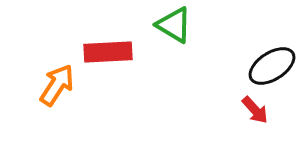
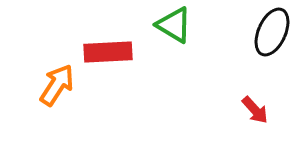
black ellipse: moved 34 px up; rotated 33 degrees counterclockwise
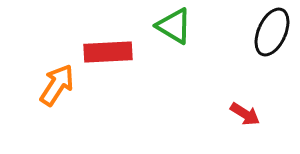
green triangle: moved 1 px down
red arrow: moved 10 px left, 4 px down; rotated 16 degrees counterclockwise
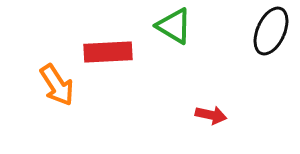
black ellipse: moved 1 px left, 1 px up
orange arrow: rotated 114 degrees clockwise
red arrow: moved 34 px left, 1 px down; rotated 20 degrees counterclockwise
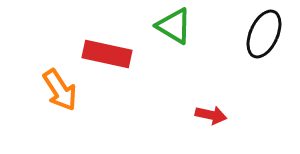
black ellipse: moved 7 px left, 3 px down
red rectangle: moved 1 px left, 2 px down; rotated 15 degrees clockwise
orange arrow: moved 3 px right, 5 px down
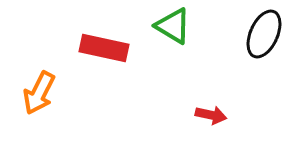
green triangle: moved 1 px left
red rectangle: moved 3 px left, 6 px up
orange arrow: moved 21 px left, 3 px down; rotated 60 degrees clockwise
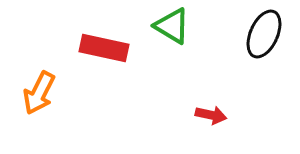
green triangle: moved 1 px left
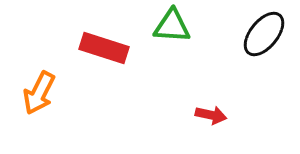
green triangle: rotated 27 degrees counterclockwise
black ellipse: rotated 15 degrees clockwise
red rectangle: rotated 6 degrees clockwise
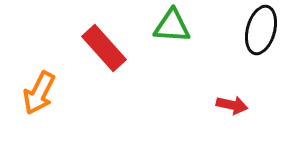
black ellipse: moved 3 px left, 4 px up; rotated 24 degrees counterclockwise
red rectangle: rotated 30 degrees clockwise
red arrow: moved 21 px right, 10 px up
